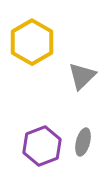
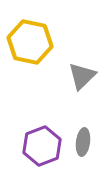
yellow hexagon: moved 2 px left; rotated 18 degrees counterclockwise
gray ellipse: rotated 8 degrees counterclockwise
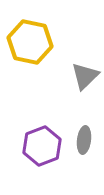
gray triangle: moved 3 px right
gray ellipse: moved 1 px right, 2 px up
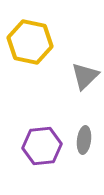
purple hexagon: rotated 15 degrees clockwise
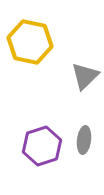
purple hexagon: rotated 12 degrees counterclockwise
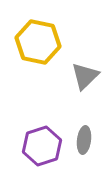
yellow hexagon: moved 8 px right
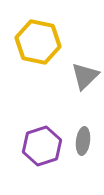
gray ellipse: moved 1 px left, 1 px down
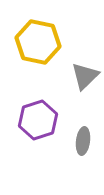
purple hexagon: moved 4 px left, 26 px up
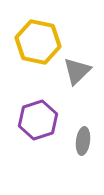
gray triangle: moved 8 px left, 5 px up
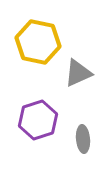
gray triangle: moved 1 px right, 2 px down; rotated 20 degrees clockwise
gray ellipse: moved 2 px up; rotated 12 degrees counterclockwise
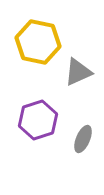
gray triangle: moved 1 px up
gray ellipse: rotated 28 degrees clockwise
